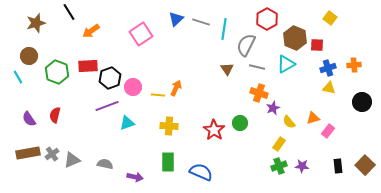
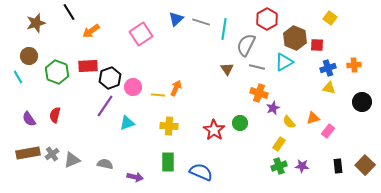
cyan triangle at (286, 64): moved 2 px left, 2 px up
purple line at (107, 106): moved 2 px left; rotated 35 degrees counterclockwise
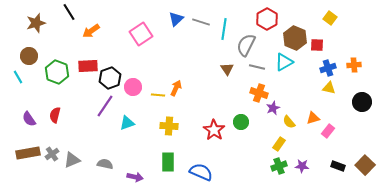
green circle at (240, 123): moved 1 px right, 1 px up
black rectangle at (338, 166): rotated 64 degrees counterclockwise
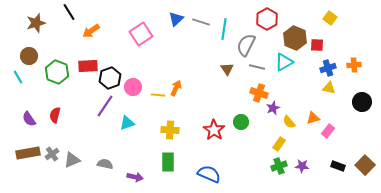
yellow cross at (169, 126): moved 1 px right, 4 px down
blue semicircle at (201, 172): moved 8 px right, 2 px down
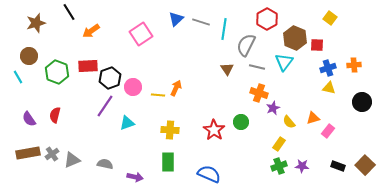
cyan triangle at (284, 62): rotated 24 degrees counterclockwise
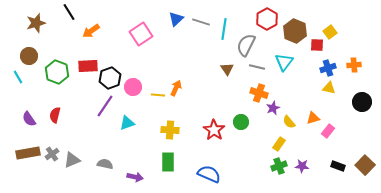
yellow square at (330, 18): moved 14 px down; rotated 16 degrees clockwise
brown hexagon at (295, 38): moved 7 px up
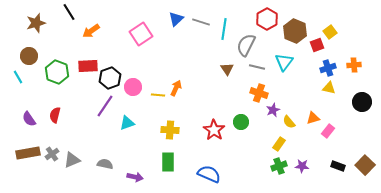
red square at (317, 45): rotated 24 degrees counterclockwise
purple star at (273, 108): moved 2 px down
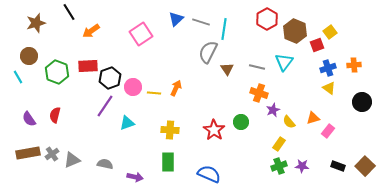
gray semicircle at (246, 45): moved 38 px left, 7 px down
yellow triangle at (329, 88): rotated 24 degrees clockwise
yellow line at (158, 95): moved 4 px left, 2 px up
brown square at (365, 165): moved 1 px down
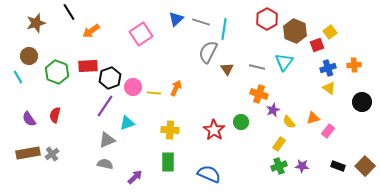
orange cross at (259, 93): moved 1 px down
gray triangle at (72, 160): moved 35 px right, 20 px up
purple arrow at (135, 177): rotated 56 degrees counterclockwise
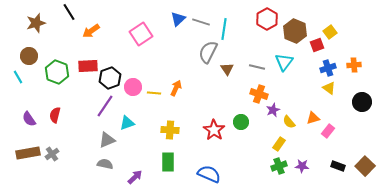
blue triangle at (176, 19): moved 2 px right
